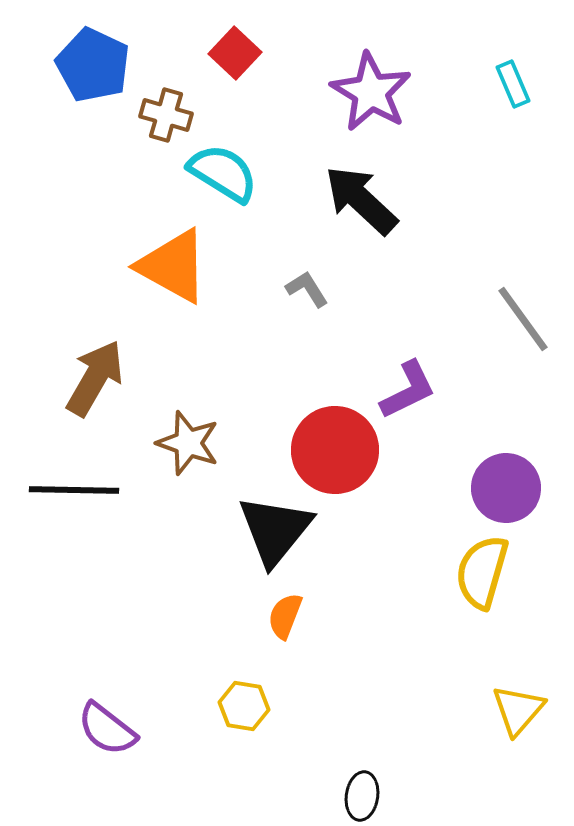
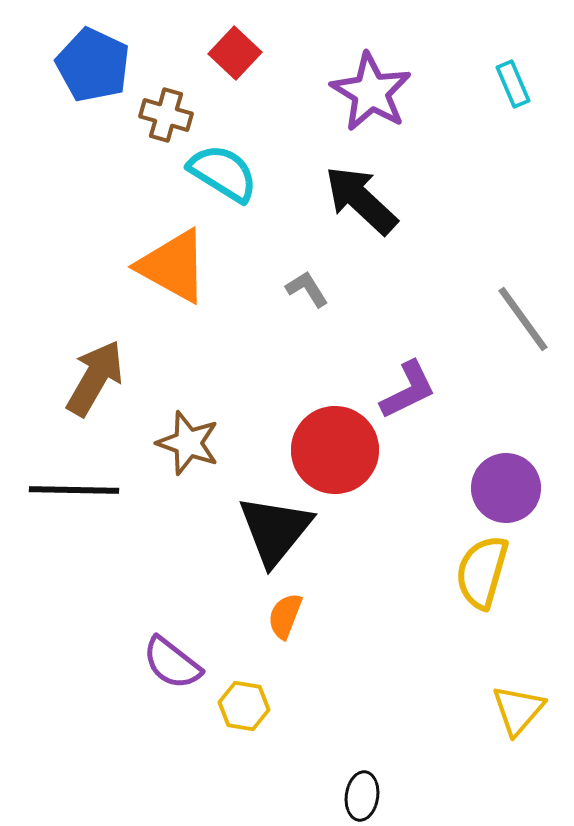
purple semicircle: moved 65 px right, 66 px up
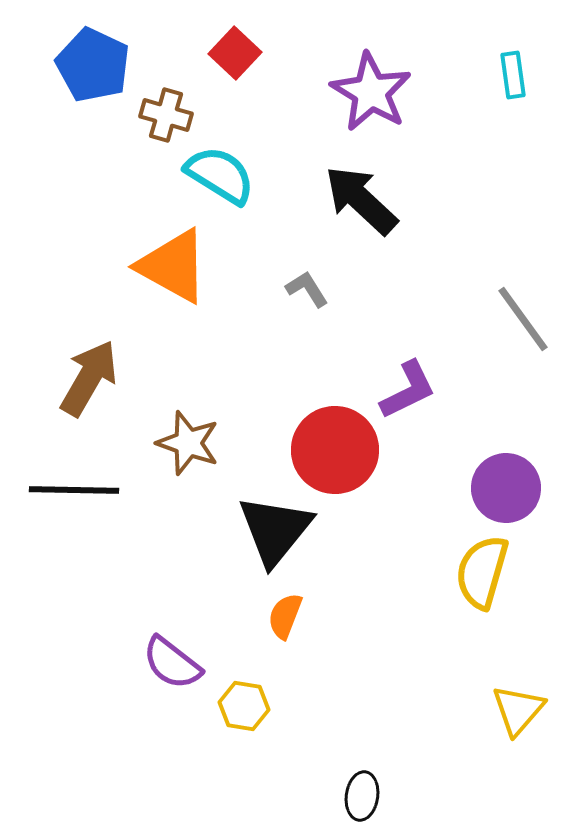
cyan rectangle: moved 9 px up; rotated 15 degrees clockwise
cyan semicircle: moved 3 px left, 2 px down
brown arrow: moved 6 px left
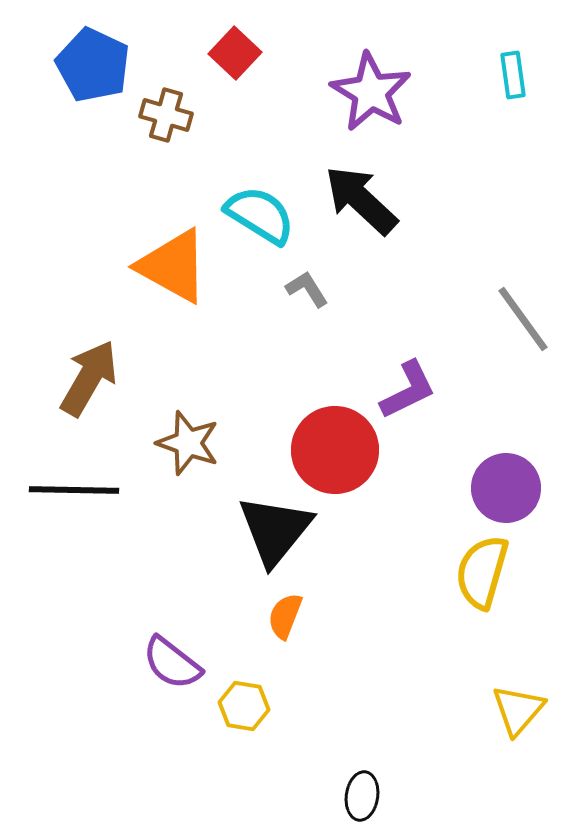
cyan semicircle: moved 40 px right, 40 px down
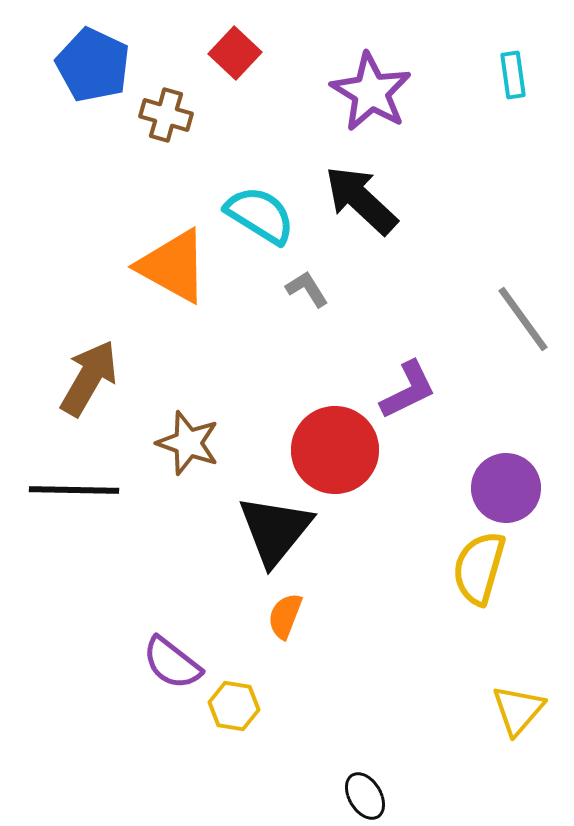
yellow semicircle: moved 3 px left, 4 px up
yellow hexagon: moved 10 px left
black ellipse: moved 3 px right; rotated 39 degrees counterclockwise
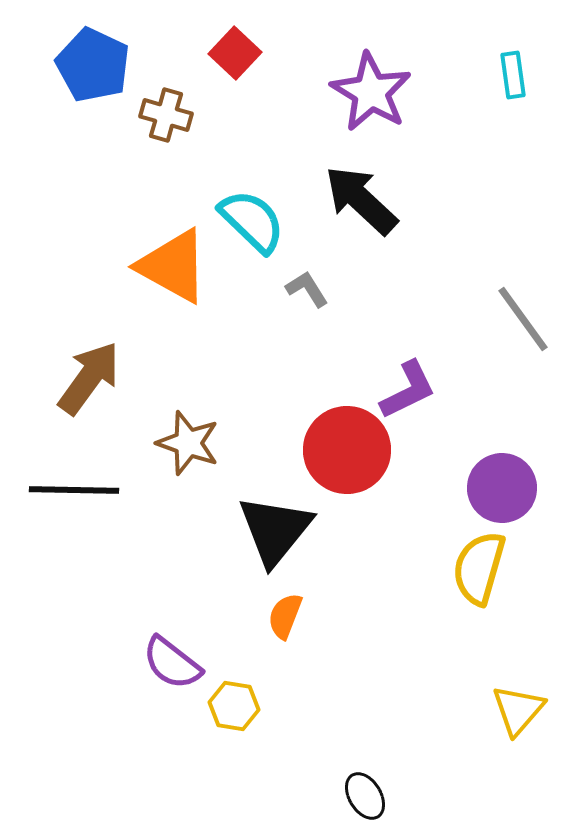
cyan semicircle: moved 8 px left, 6 px down; rotated 12 degrees clockwise
brown arrow: rotated 6 degrees clockwise
red circle: moved 12 px right
purple circle: moved 4 px left
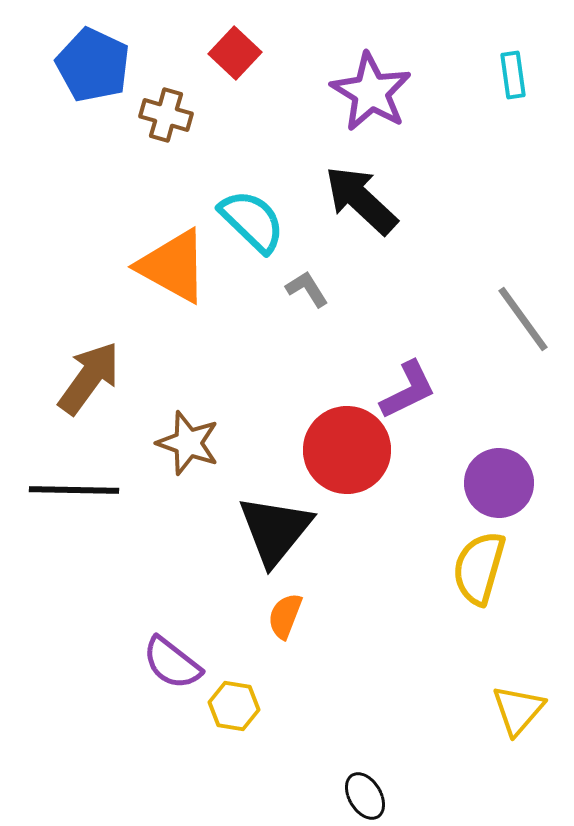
purple circle: moved 3 px left, 5 px up
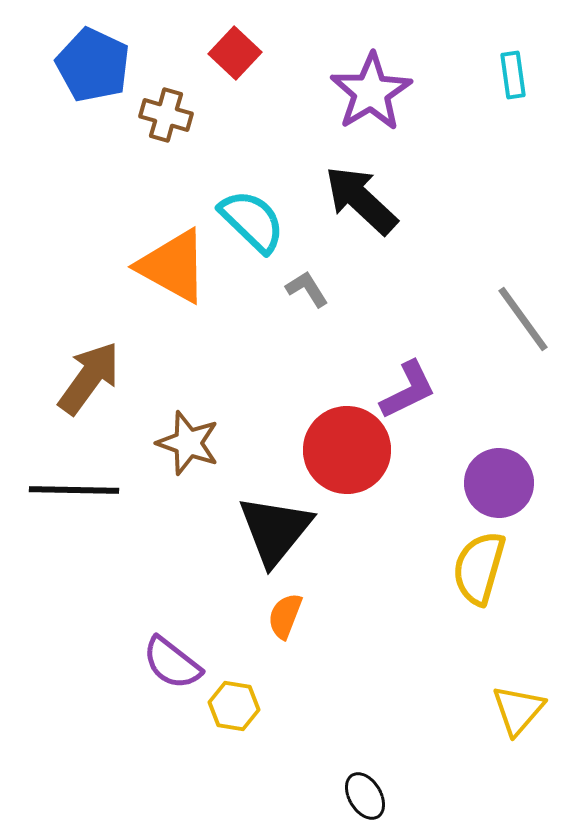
purple star: rotated 10 degrees clockwise
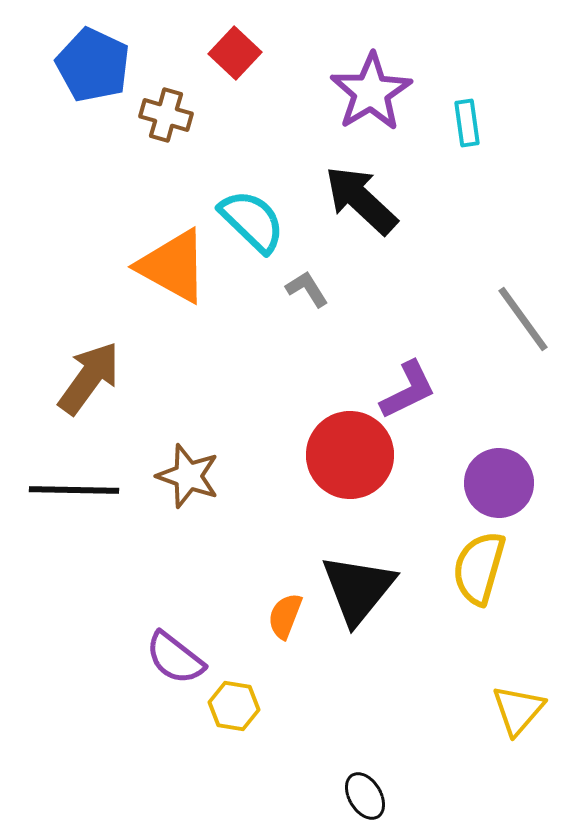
cyan rectangle: moved 46 px left, 48 px down
brown star: moved 33 px down
red circle: moved 3 px right, 5 px down
black triangle: moved 83 px right, 59 px down
purple semicircle: moved 3 px right, 5 px up
